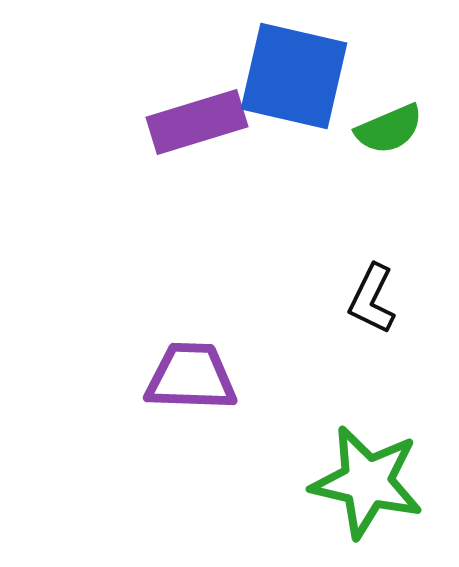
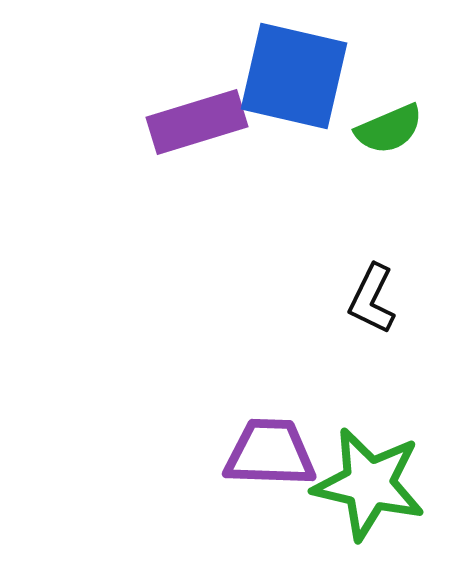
purple trapezoid: moved 79 px right, 76 px down
green star: moved 2 px right, 2 px down
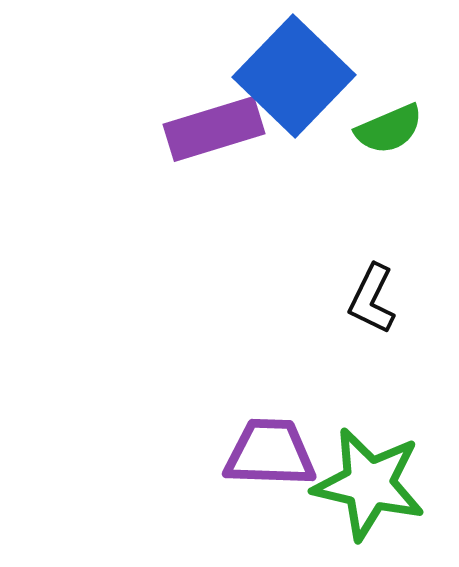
blue square: rotated 31 degrees clockwise
purple rectangle: moved 17 px right, 7 px down
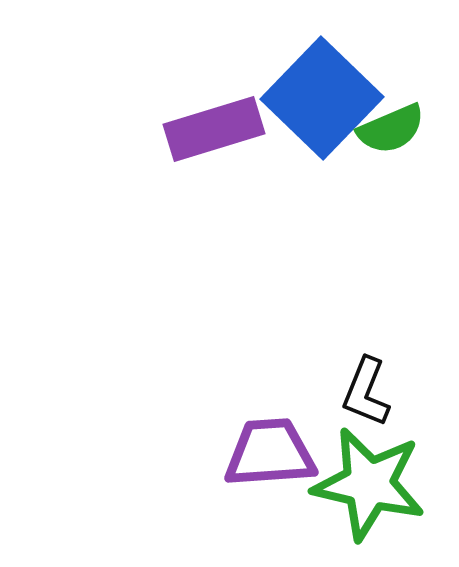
blue square: moved 28 px right, 22 px down
green semicircle: moved 2 px right
black L-shape: moved 6 px left, 93 px down; rotated 4 degrees counterclockwise
purple trapezoid: rotated 6 degrees counterclockwise
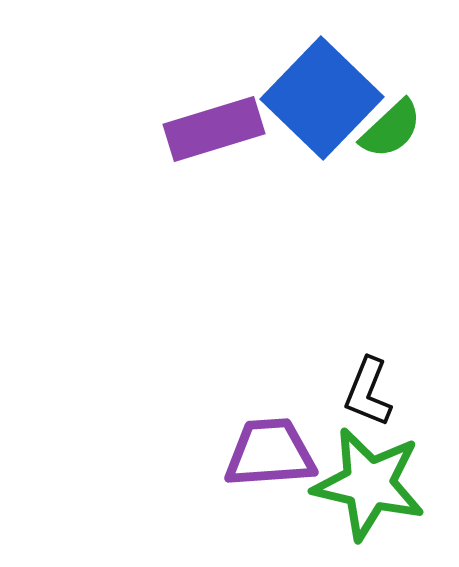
green semicircle: rotated 20 degrees counterclockwise
black L-shape: moved 2 px right
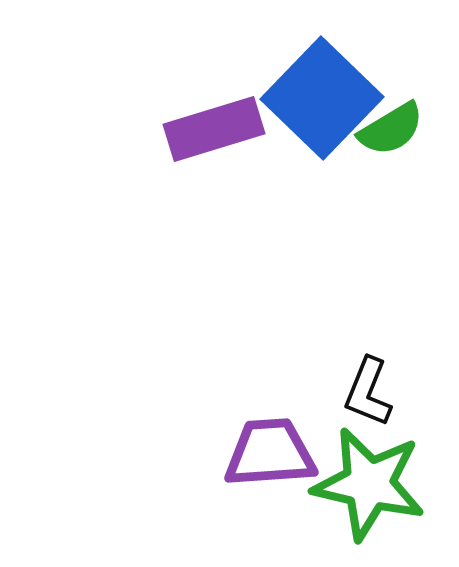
green semicircle: rotated 12 degrees clockwise
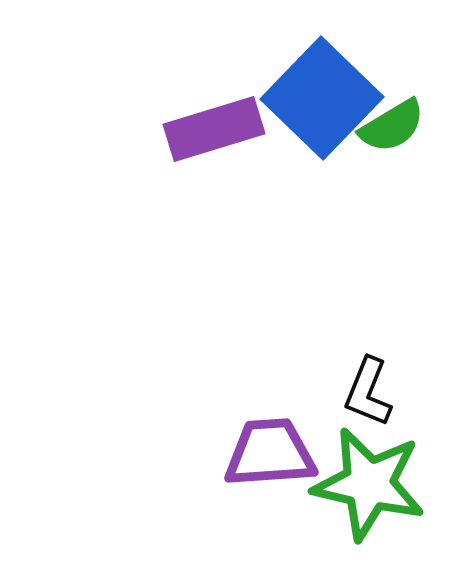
green semicircle: moved 1 px right, 3 px up
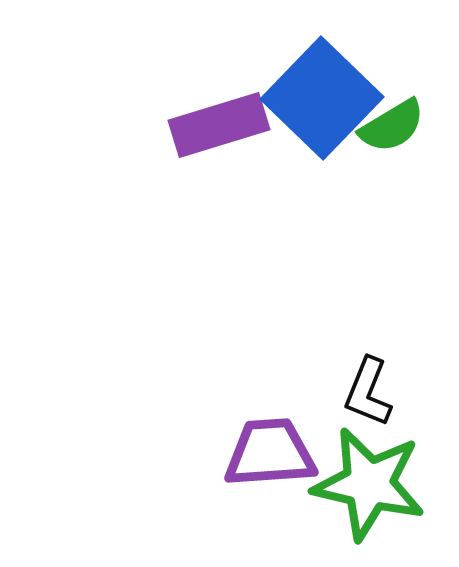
purple rectangle: moved 5 px right, 4 px up
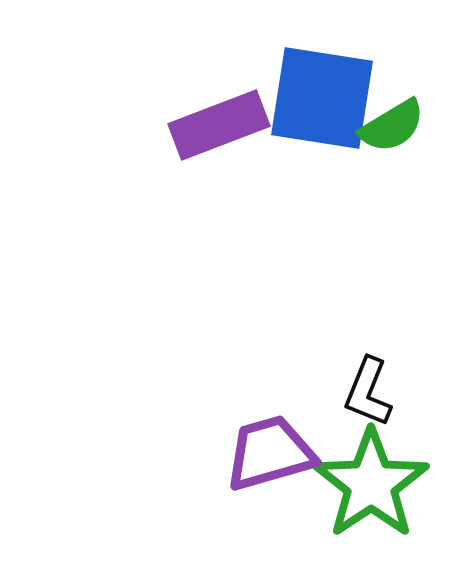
blue square: rotated 35 degrees counterclockwise
purple rectangle: rotated 4 degrees counterclockwise
purple trapezoid: rotated 12 degrees counterclockwise
green star: moved 2 px right; rotated 25 degrees clockwise
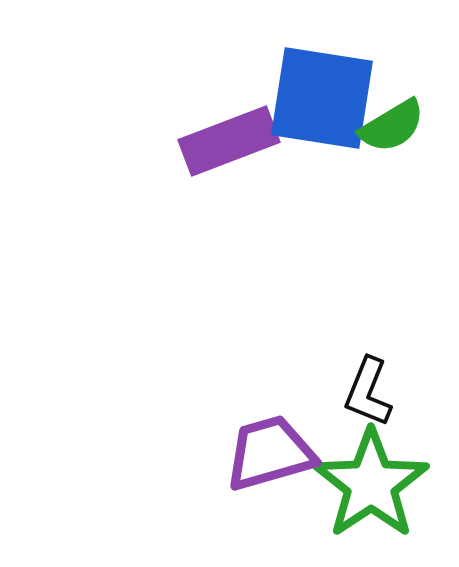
purple rectangle: moved 10 px right, 16 px down
